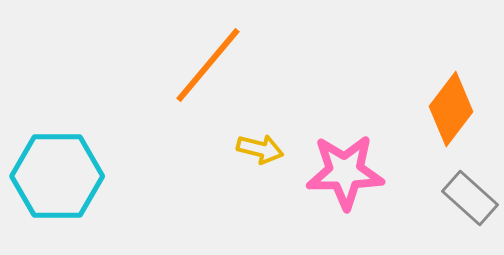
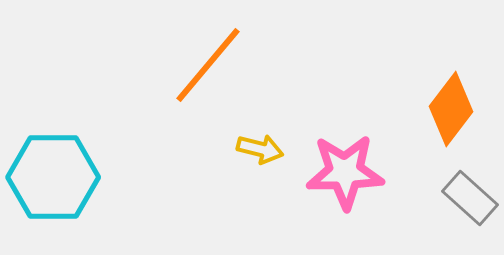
cyan hexagon: moved 4 px left, 1 px down
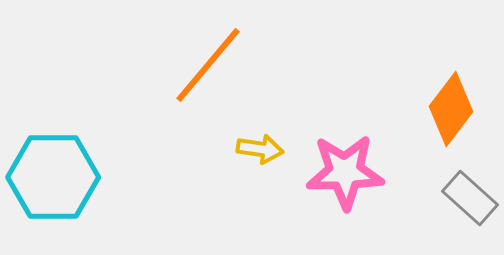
yellow arrow: rotated 6 degrees counterclockwise
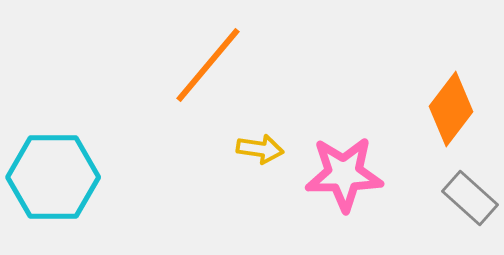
pink star: moved 1 px left, 2 px down
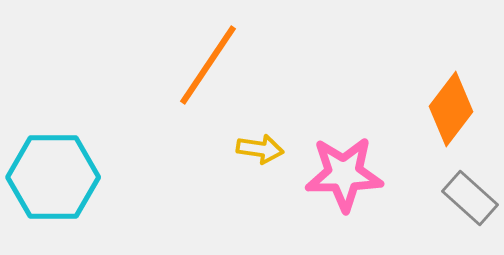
orange line: rotated 6 degrees counterclockwise
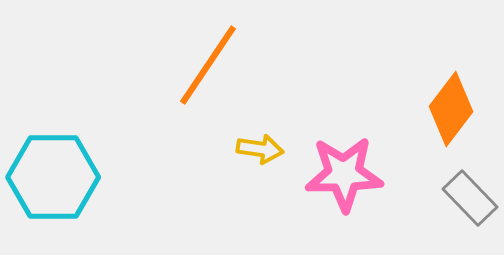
gray rectangle: rotated 4 degrees clockwise
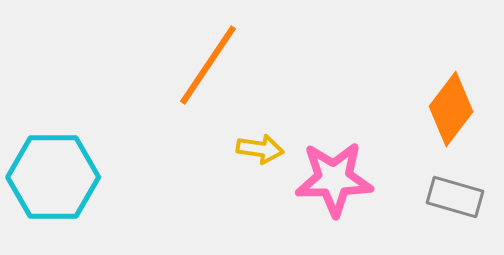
pink star: moved 10 px left, 5 px down
gray rectangle: moved 15 px left, 1 px up; rotated 30 degrees counterclockwise
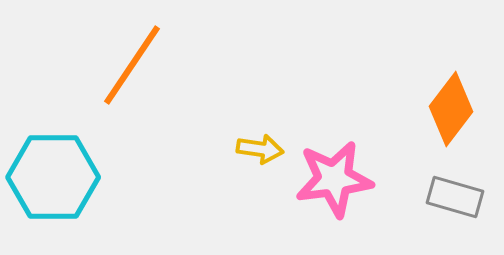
orange line: moved 76 px left
pink star: rotated 6 degrees counterclockwise
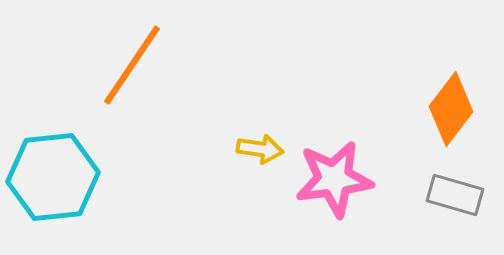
cyan hexagon: rotated 6 degrees counterclockwise
gray rectangle: moved 2 px up
